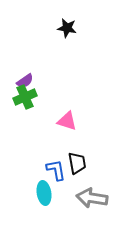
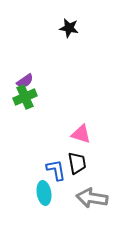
black star: moved 2 px right
pink triangle: moved 14 px right, 13 px down
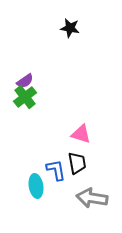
black star: moved 1 px right
green cross: rotated 15 degrees counterclockwise
cyan ellipse: moved 8 px left, 7 px up
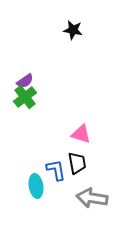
black star: moved 3 px right, 2 px down
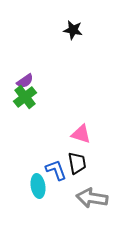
blue L-shape: rotated 10 degrees counterclockwise
cyan ellipse: moved 2 px right
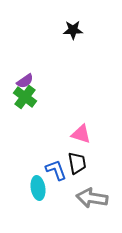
black star: rotated 12 degrees counterclockwise
green cross: rotated 15 degrees counterclockwise
cyan ellipse: moved 2 px down
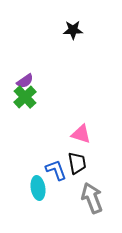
green cross: rotated 10 degrees clockwise
gray arrow: rotated 60 degrees clockwise
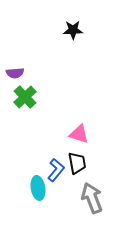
purple semicircle: moved 10 px left, 8 px up; rotated 30 degrees clockwise
pink triangle: moved 2 px left
blue L-shape: rotated 60 degrees clockwise
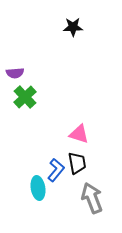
black star: moved 3 px up
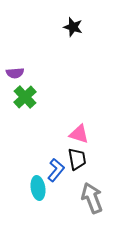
black star: rotated 18 degrees clockwise
black trapezoid: moved 4 px up
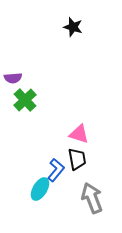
purple semicircle: moved 2 px left, 5 px down
green cross: moved 3 px down
cyan ellipse: moved 2 px right, 1 px down; rotated 40 degrees clockwise
